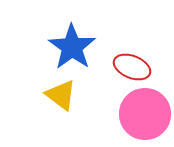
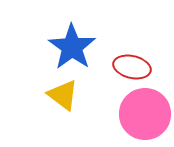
red ellipse: rotated 9 degrees counterclockwise
yellow triangle: moved 2 px right
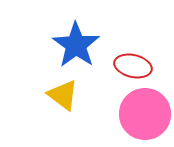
blue star: moved 4 px right, 2 px up
red ellipse: moved 1 px right, 1 px up
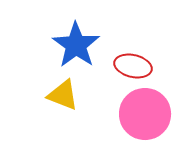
yellow triangle: rotated 16 degrees counterclockwise
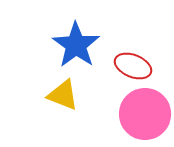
red ellipse: rotated 9 degrees clockwise
